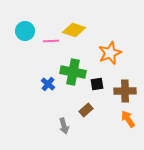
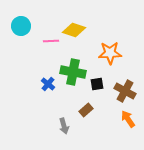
cyan circle: moved 4 px left, 5 px up
orange star: rotated 20 degrees clockwise
brown cross: rotated 30 degrees clockwise
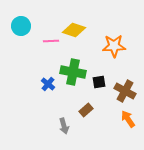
orange star: moved 4 px right, 7 px up
black square: moved 2 px right, 2 px up
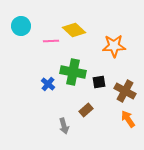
yellow diamond: rotated 25 degrees clockwise
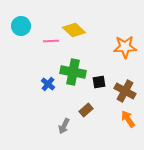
orange star: moved 11 px right, 1 px down
gray arrow: rotated 42 degrees clockwise
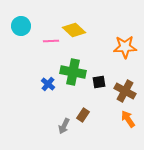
brown rectangle: moved 3 px left, 5 px down; rotated 16 degrees counterclockwise
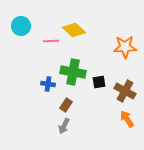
blue cross: rotated 32 degrees counterclockwise
brown rectangle: moved 17 px left, 10 px up
orange arrow: moved 1 px left
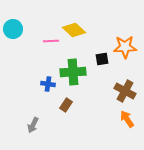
cyan circle: moved 8 px left, 3 px down
green cross: rotated 15 degrees counterclockwise
black square: moved 3 px right, 23 px up
gray arrow: moved 31 px left, 1 px up
